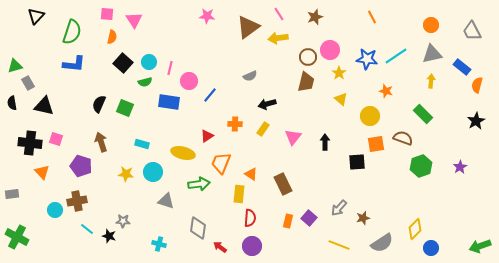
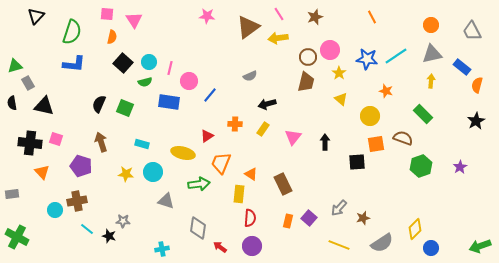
cyan cross at (159, 244): moved 3 px right, 5 px down; rotated 24 degrees counterclockwise
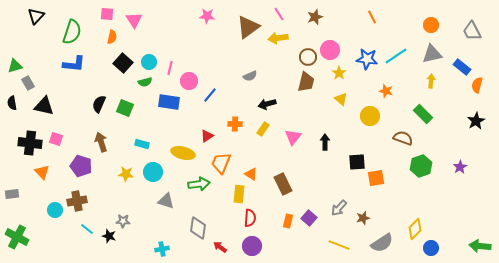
orange square at (376, 144): moved 34 px down
green arrow at (480, 246): rotated 25 degrees clockwise
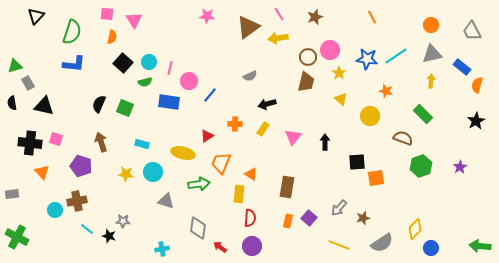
brown rectangle at (283, 184): moved 4 px right, 3 px down; rotated 35 degrees clockwise
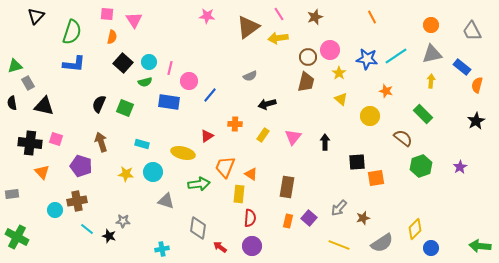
yellow rectangle at (263, 129): moved 6 px down
brown semicircle at (403, 138): rotated 18 degrees clockwise
orange trapezoid at (221, 163): moved 4 px right, 4 px down
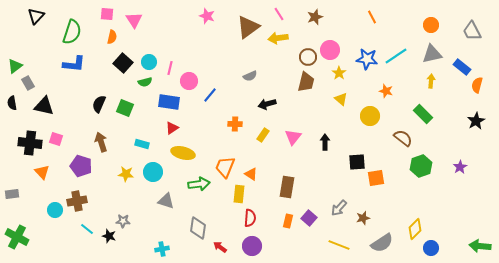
pink star at (207, 16): rotated 14 degrees clockwise
green triangle at (15, 66): rotated 21 degrees counterclockwise
red triangle at (207, 136): moved 35 px left, 8 px up
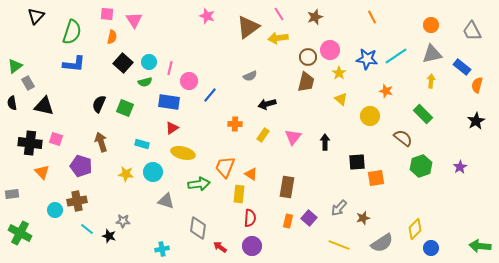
green cross at (17, 237): moved 3 px right, 4 px up
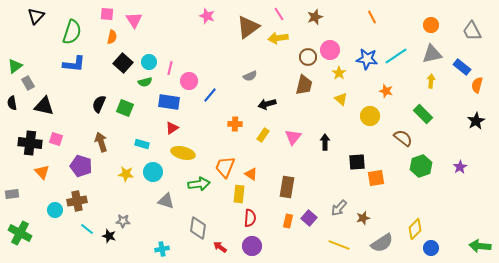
brown trapezoid at (306, 82): moved 2 px left, 3 px down
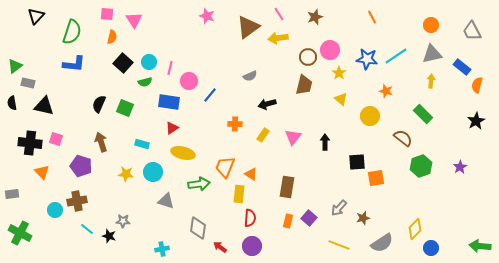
gray rectangle at (28, 83): rotated 48 degrees counterclockwise
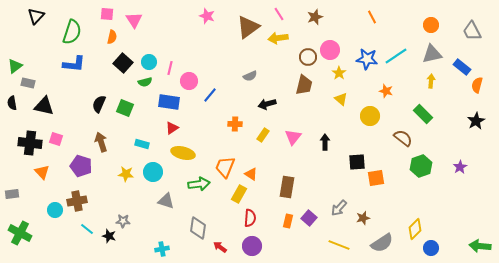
yellow rectangle at (239, 194): rotated 24 degrees clockwise
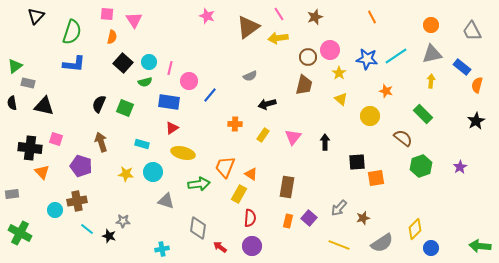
black cross at (30, 143): moved 5 px down
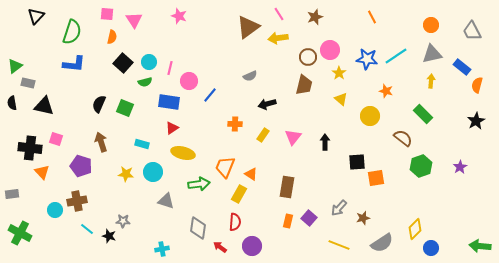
pink star at (207, 16): moved 28 px left
red semicircle at (250, 218): moved 15 px left, 4 px down
